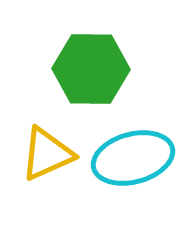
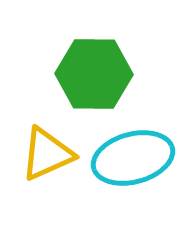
green hexagon: moved 3 px right, 5 px down
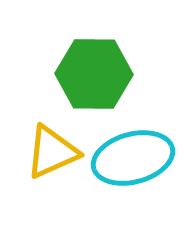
yellow triangle: moved 5 px right, 2 px up
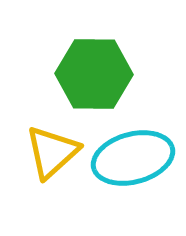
yellow triangle: rotated 18 degrees counterclockwise
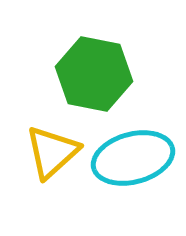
green hexagon: rotated 10 degrees clockwise
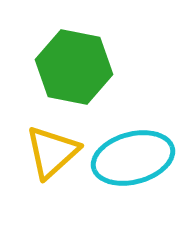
green hexagon: moved 20 px left, 7 px up
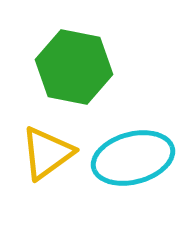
yellow triangle: moved 5 px left, 1 px down; rotated 6 degrees clockwise
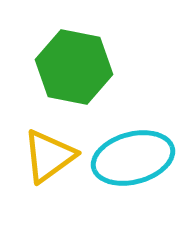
yellow triangle: moved 2 px right, 3 px down
